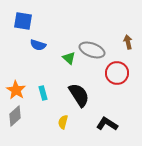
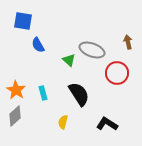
blue semicircle: rotated 42 degrees clockwise
green triangle: moved 2 px down
black semicircle: moved 1 px up
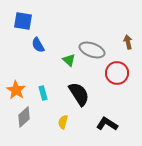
gray diamond: moved 9 px right, 1 px down
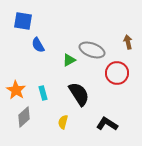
green triangle: rotated 48 degrees clockwise
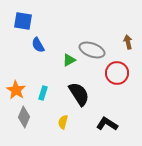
cyan rectangle: rotated 32 degrees clockwise
gray diamond: rotated 25 degrees counterclockwise
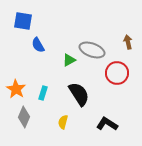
orange star: moved 1 px up
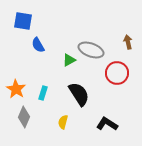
gray ellipse: moved 1 px left
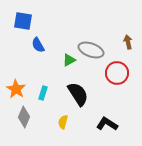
black semicircle: moved 1 px left
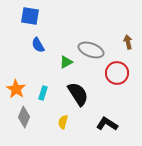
blue square: moved 7 px right, 5 px up
green triangle: moved 3 px left, 2 px down
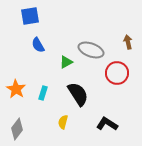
blue square: rotated 18 degrees counterclockwise
gray diamond: moved 7 px left, 12 px down; rotated 15 degrees clockwise
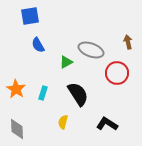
gray diamond: rotated 40 degrees counterclockwise
